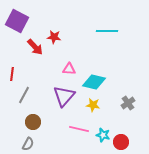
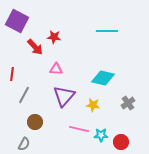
pink triangle: moved 13 px left
cyan diamond: moved 9 px right, 4 px up
brown circle: moved 2 px right
cyan star: moved 2 px left; rotated 16 degrees counterclockwise
gray semicircle: moved 4 px left
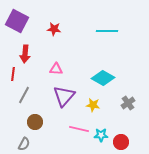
red star: moved 8 px up
red arrow: moved 10 px left, 7 px down; rotated 48 degrees clockwise
red line: moved 1 px right
cyan diamond: rotated 15 degrees clockwise
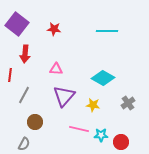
purple square: moved 3 px down; rotated 10 degrees clockwise
red line: moved 3 px left, 1 px down
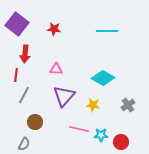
red line: moved 6 px right
gray cross: moved 2 px down
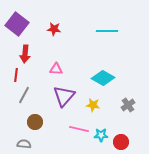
gray semicircle: rotated 112 degrees counterclockwise
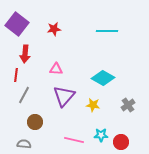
red star: rotated 16 degrees counterclockwise
pink line: moved 5 px left, 11 px down
